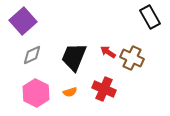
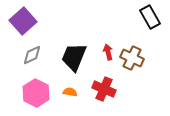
red arrow: rotated 42 degrees clockwise
orange semicircle: rotated 152 degrees counterclockwise
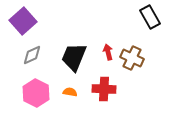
red cross: rotated 20 degrees counterclockwise
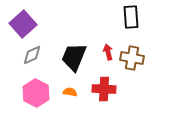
black rectangle: moved 19 px left; rotated 25 degrees clockwise
purple square: moved 3 px down
brown cross: rotated 15 degrees counterclockwise
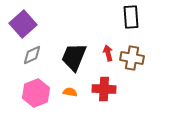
red arrow: moved 1 px down
pink hexagon: rotated 12 degrees clockwise
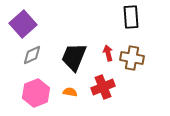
red cross: moved 1 px left, 2 px up; rotated 25 degrees counterclockwise
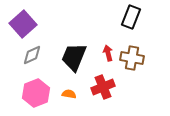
black rectangle: rotated 25 degrees clockwise
orange semicircle: moved 1 px left, 2 px down
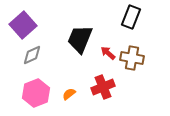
purple square: moved 1 px down
red arrow: rotated 35 degrees counterclockwise
black trapezoid: moved 6 px right, 18 px up
orange semicircle: rotated 48 degrees counterclockwise
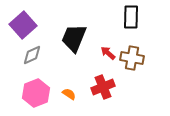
black rectangle: rotated 20 degrees counterclockwise
black trapezoid: moved 6 px left, 1 px up
orange semicircle: rotated 72 degrees clockwise
